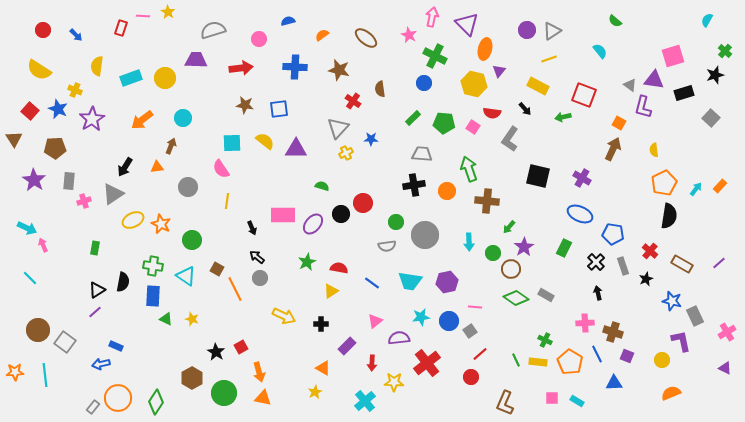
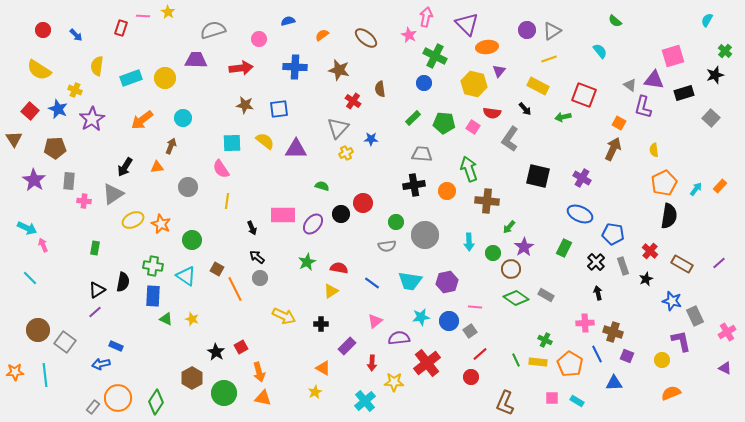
pink arrow at (432, 17): moved 6 px left
orange ellipse at (485, 49): moved 2 px right, 2 px up; rotated 70 degrees clockwise
pink cross at (84, 201): rotated 24 degrees clockwise
orange pentagon at (570, 362): moved 2 px down
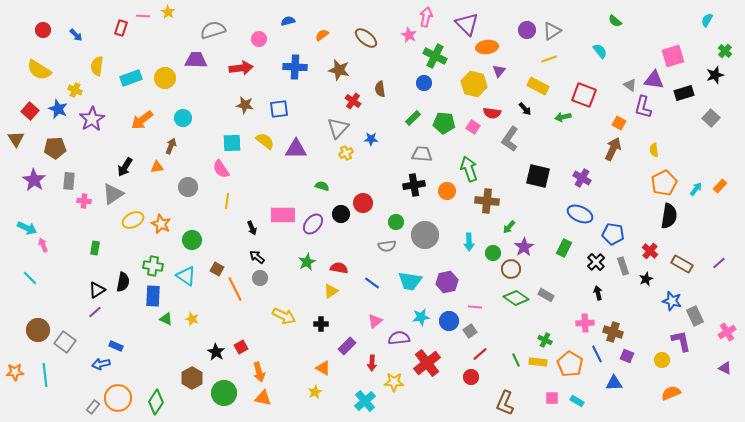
brown triangle at (14, 139): moved 2 px right
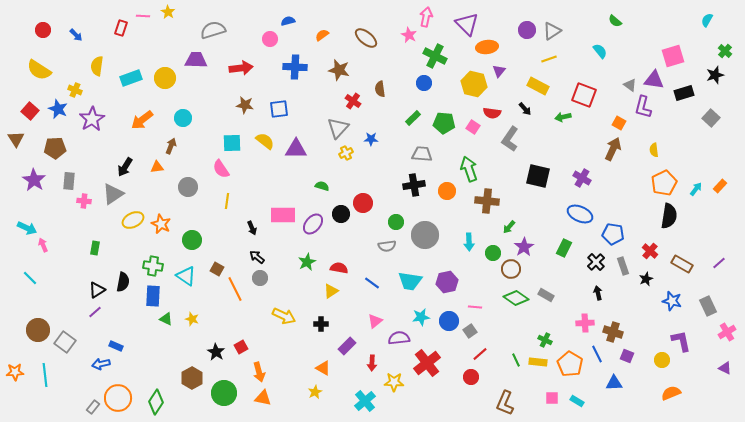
pink circle at (259, 39): moved 11 px right
gray rectangle at (695, 316): moved 13 px right, 10 px up
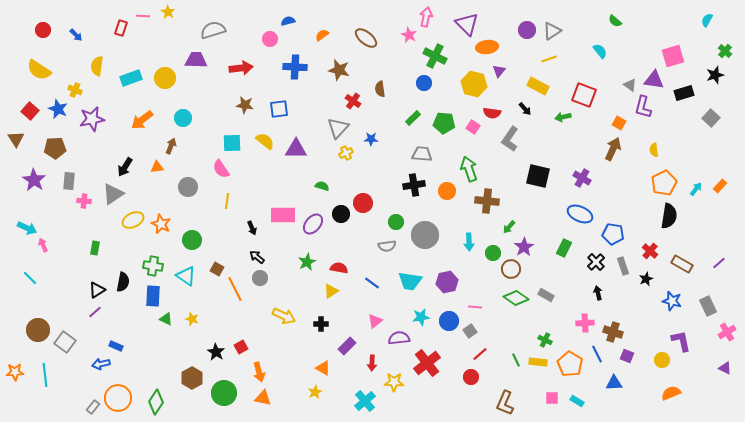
purple star at (92, 119): rotated 20 degrees clockwise
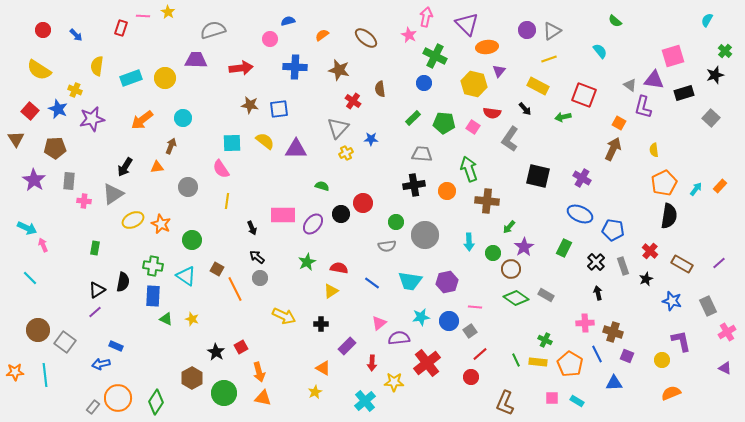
brown star at (245, 105): moved 5 px right
blue pentagon at (613, 234): moved 4 px up
pink triangle at (375, 321): moved 4 px right, 2 px down
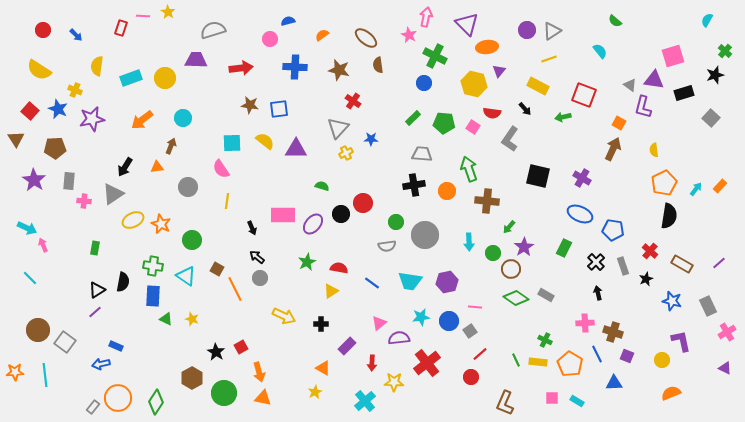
brown semicircle at (380, 89): moved 2 px left, 24 px up
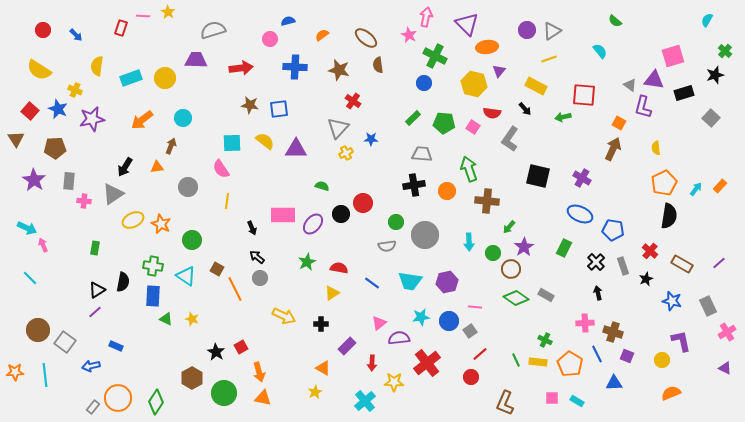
yellow rectangle at (538, 86): moved 2 px left
red square at (584, 95): rotated 15 degrees counterclockwise
yellow semicircle at (654, 150): moved 2 px right, 2 px up
yellow triangle at (331, 291): moved 1 px right, 2 px down
blue arrow at (101, 364): moved 10 px left, 2 px down
